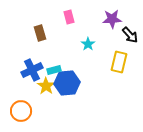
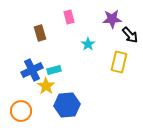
blue hexagon: moved 22 px down
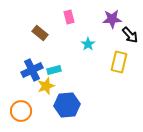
brown rectangle: rotated 35 degrees counterclockwise
yellow star: rotated 18 degrees clockwise
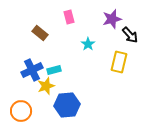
purple star: rotated 12 degrees counterclockwise
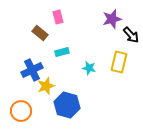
pink rectangle: moved 11 px left
black arrow: moved 1 px right
cyan star: moved 1 px right, 24 px down; rotated 24 degrees counterclockwise
cyan rectangle: moved 8 px right, 18 px up
blue hexagon: rotated 20 degrees clockwise
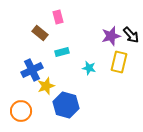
purple star: moved 1 px left, 17 px down
blue hexagon: moved 1 px left
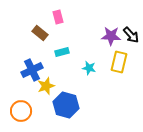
purple star: rotated 18 degrees clockwise
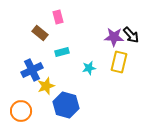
purple star: moved 3 px right, 1 px down
cyan star: rotated 24 degrees counterclockwise
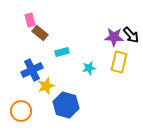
pink rectangle: moved 28 px left, 3 px down
